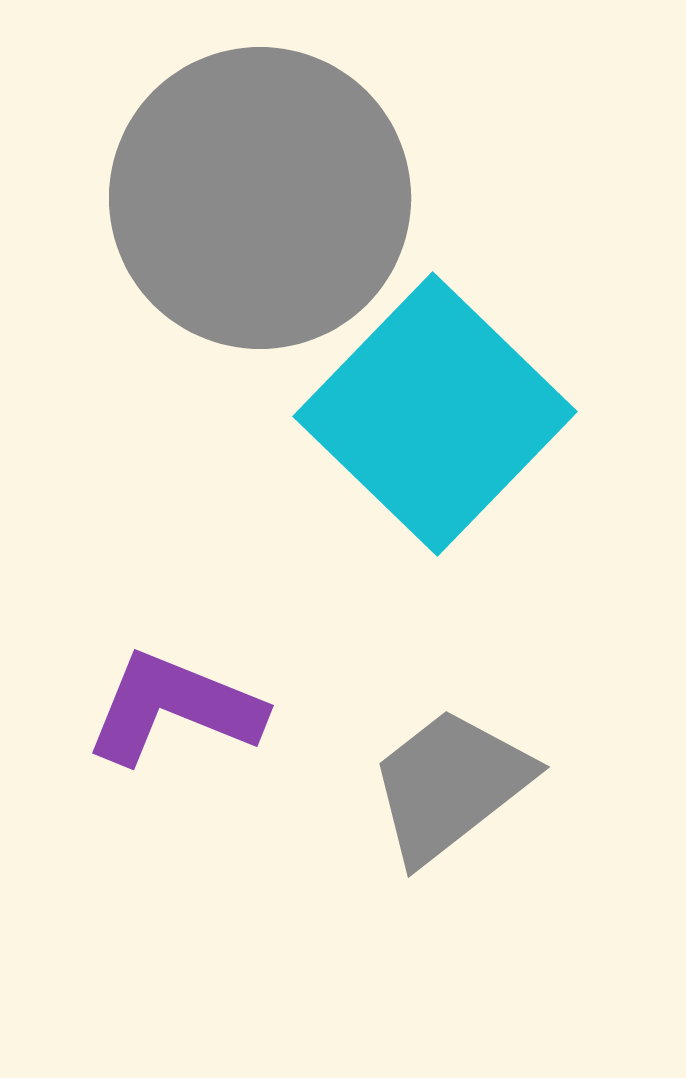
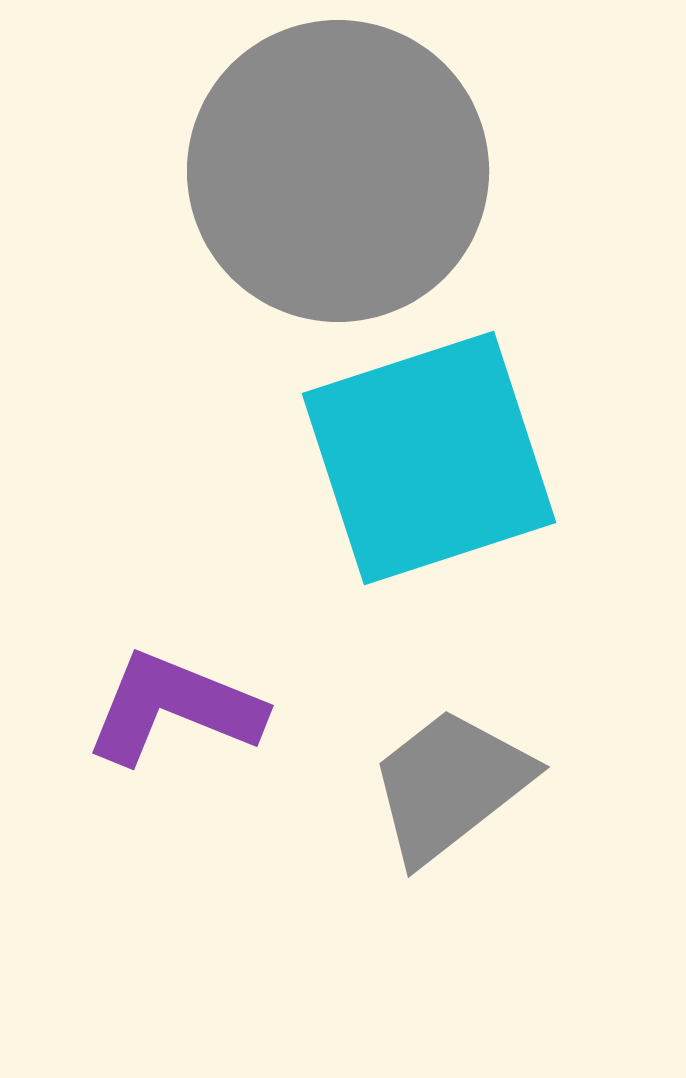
gray circle: moved 78 px right, 27 px up
cyan square: moved 6 px left, 44 px down; rotated 28 degrees clockwise
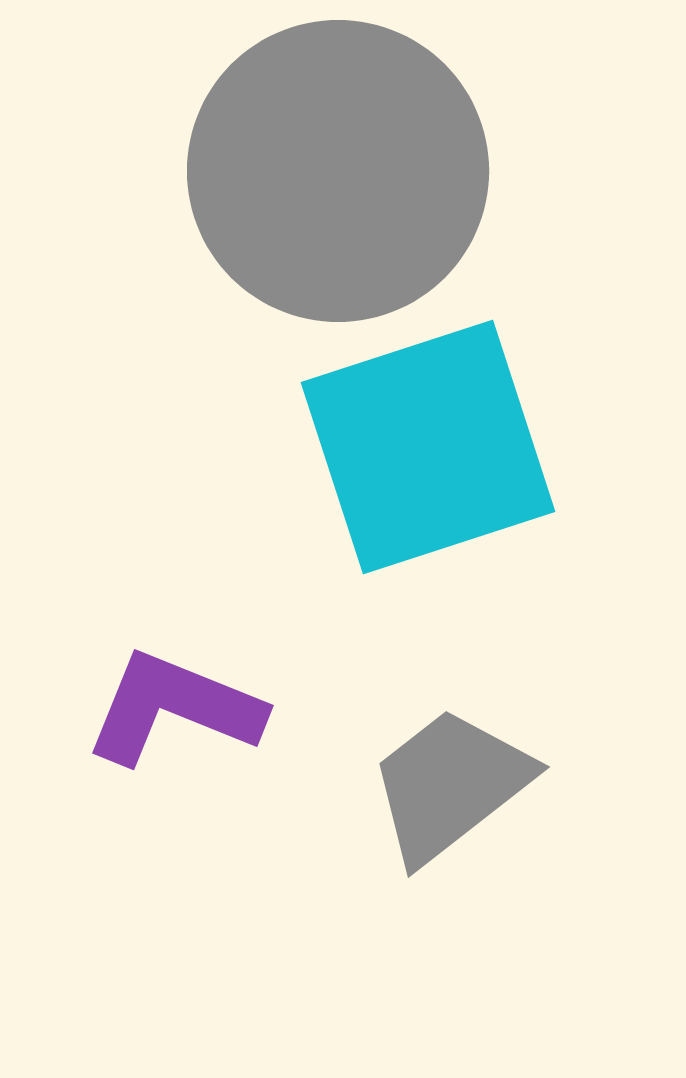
cyan square: moved 1 px left, 11 px up
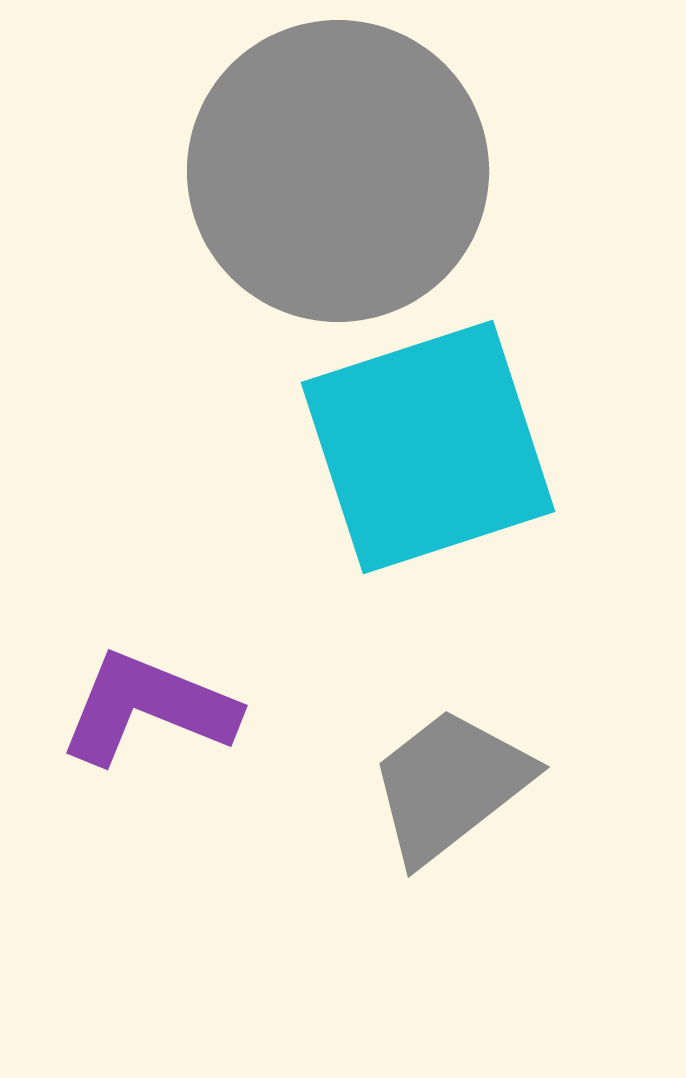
purple L-shape: moved 26 px left
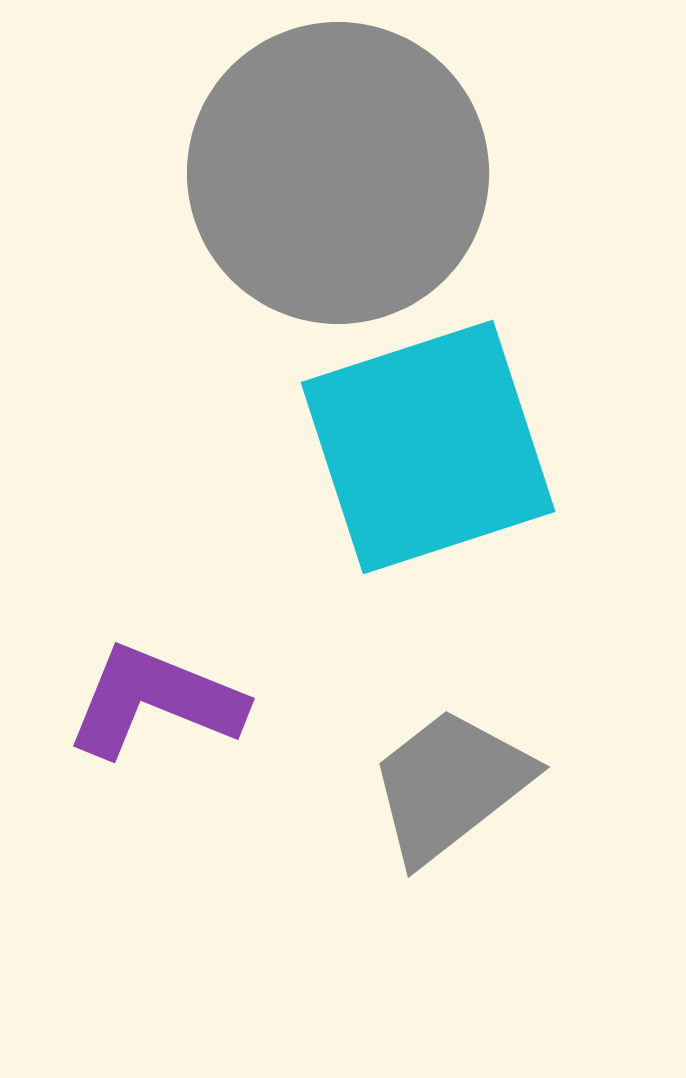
gray circle: moved 2 px down
purple L-shape: moved 7 px right, 7 px up
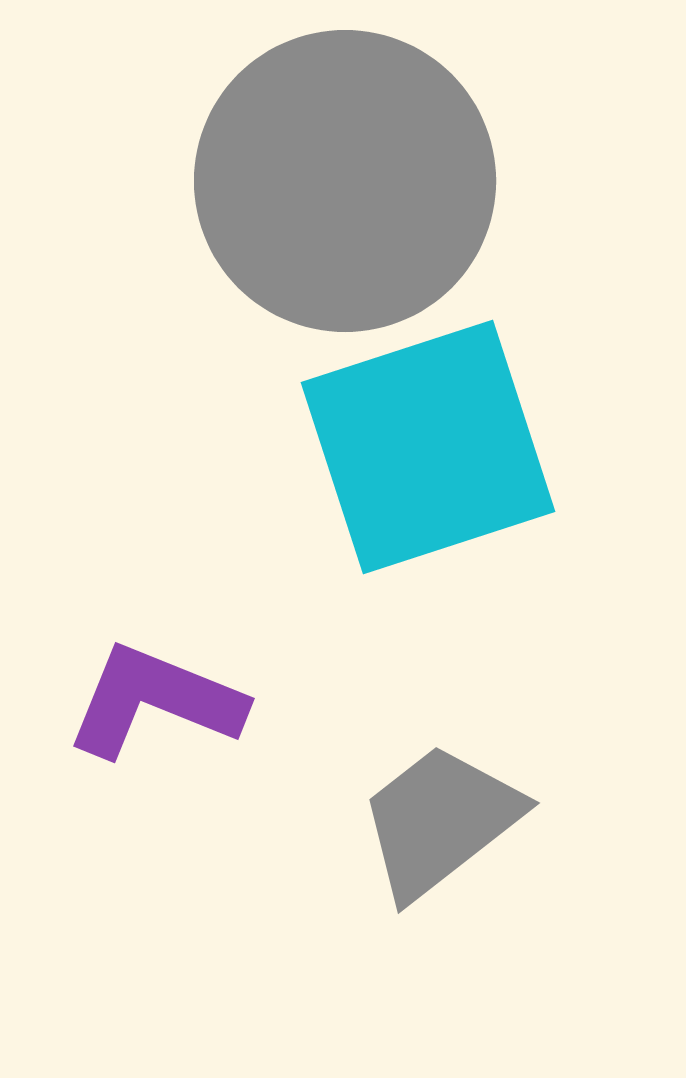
gray circle: moved 7 px right, 8 px down
gray trapezoid: moved 10 px left, 36 px down
